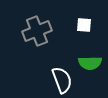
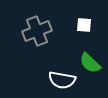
green semicircle: rotated 45 degrees clockwise
white semicircle: rotated 120 degrees clockwise
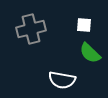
gray cross: moved 6 px left, 2 px up; rotated 8 degrees clockwise
green semicircle: moved 10 px up
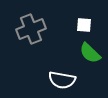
gray cross: rotated 8 degrees counterclockwise
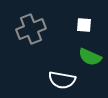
green semicircle: moved 4 px down; rotated 20 degrees counterclockwise
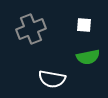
green semicircle: moved 2 px left; rotated 35 degrees counterclockwise
white semicircle: moved 10 px left, 1 px up
